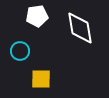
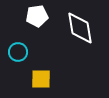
cyan circle: moved 2 px left, 1 px down
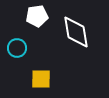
white diamond: moved 4 px left, 4 px down
cyan circle: moved 1 px left, 4 px up
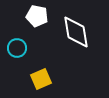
white pentagon: rotated 20 degrees clockwise
yellow square: rotated 25 degrees counterclockwise
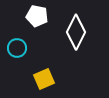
white diamond: rotated 36 degrees clockwise
yellow square: moved 3 px right
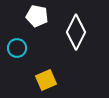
yellow square: moved 2 px right, 1 px down
